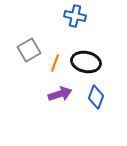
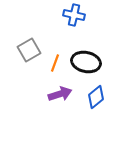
blue cross: moved 1 px left, 1 px up
blue diamond: rotated 30 degrees clockwise
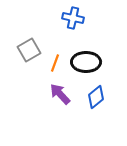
blue cross: moved 1 px left, 3 px down
black ellipse: rotated 12 degrees counterclockwise
purple arrow: rotated 115 degrees counterclockwise
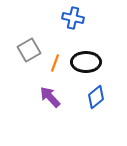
purple arrow: moved 10 px left, 3 px down
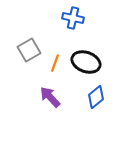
black ellipse: rotated 20 degrees clockwise
